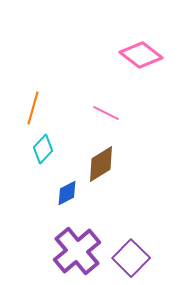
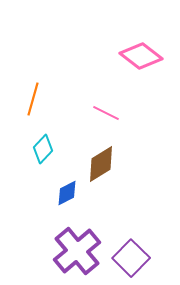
pink diamond: moved 1 px down
orange line: moved 9 px up
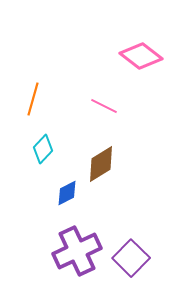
pink line: moved 2 px left, 7 px up
purple cross: rotated 15 degrees clockwise
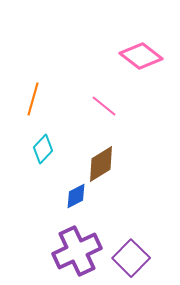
pink line: rotated 12 degrees clockwise
blue diamond: moved 9 px right, 3 px down
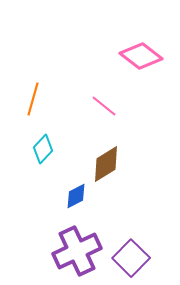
brown diamond: moved 5 px right
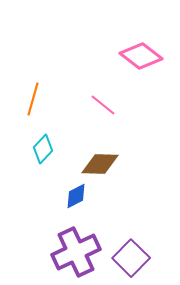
pink line: moved 1 px left, 1 px up
brown diamond: moved 6 px left; rotated 33 degrees clockwise
purple cross: moved 1 px left, 1 px down
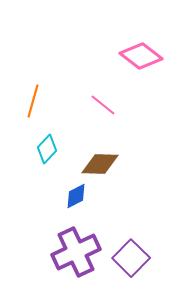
orange line: moved 2 px down
cyan diamond: moved 4 px right
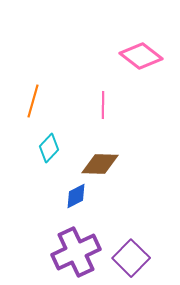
pink line: rotated 52 degrees clockwise
cyan diamond: moved 2 px right, 1 px up
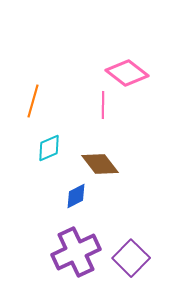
pink diamond: moved 14 px left, 17 px down
cyan diamond: rotated 24 degrees clockwise
brown diamond: rotated 51 degrees clockwise
